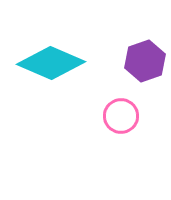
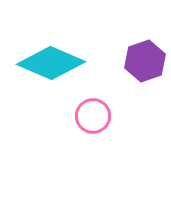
pink circle: moved 28 px left
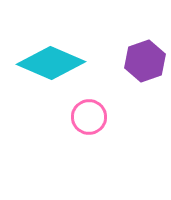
pink circle: moved 4 px left, 1 px down
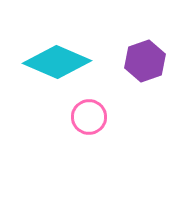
cyan diamond: moved 6 px right, 1 px up
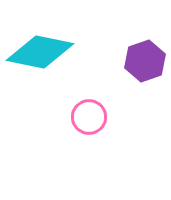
cyan diamond: moved 17 px left, 10 px up; rotated 12 degrees counterclockwise
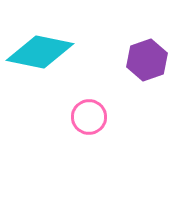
purple hexagon: moved 2 px right, 1 px up
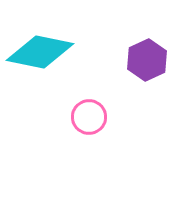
purple hexagon: rotated 6 degrees counterclockwise
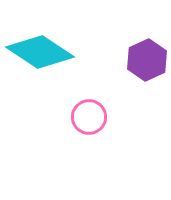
cyan diamond: rotated 22 degrees clockwise
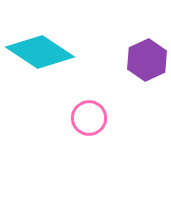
pink circle: moved 1 px down
